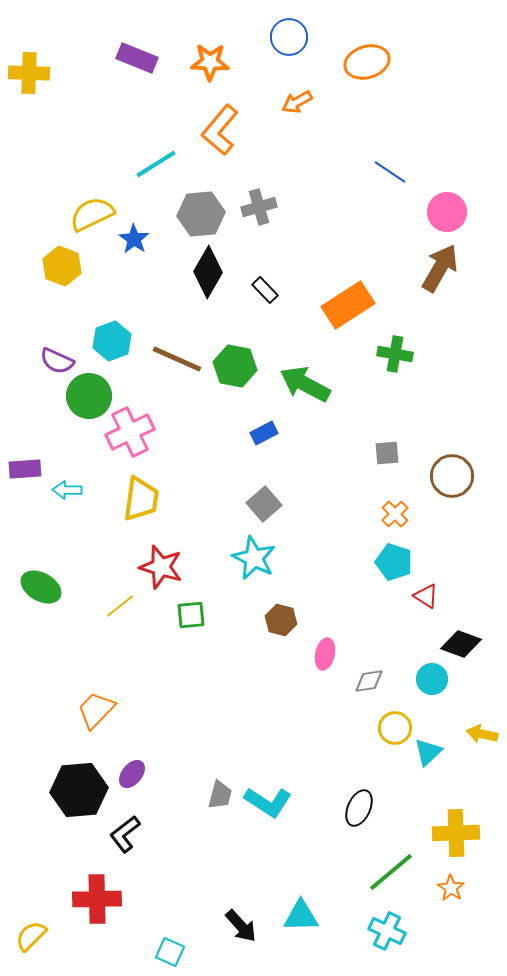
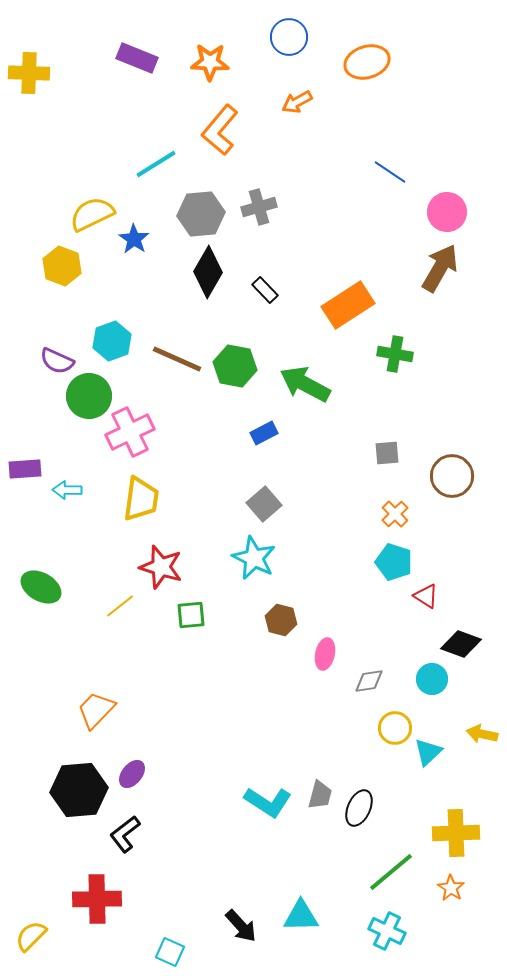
gray trapezoid at (220, 795): moved 100 px right
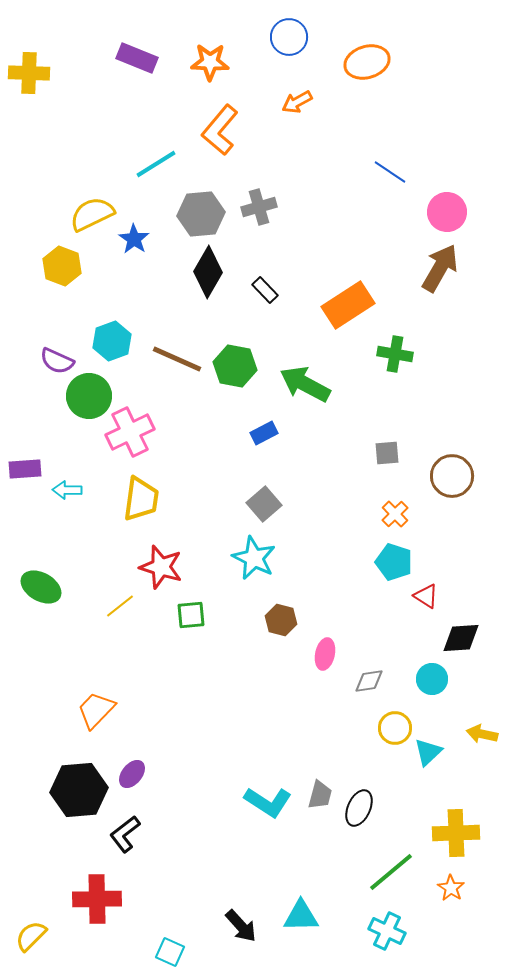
black diamond at (461, 644): moved 6 px up; rotated 24 degrees counterclockwise
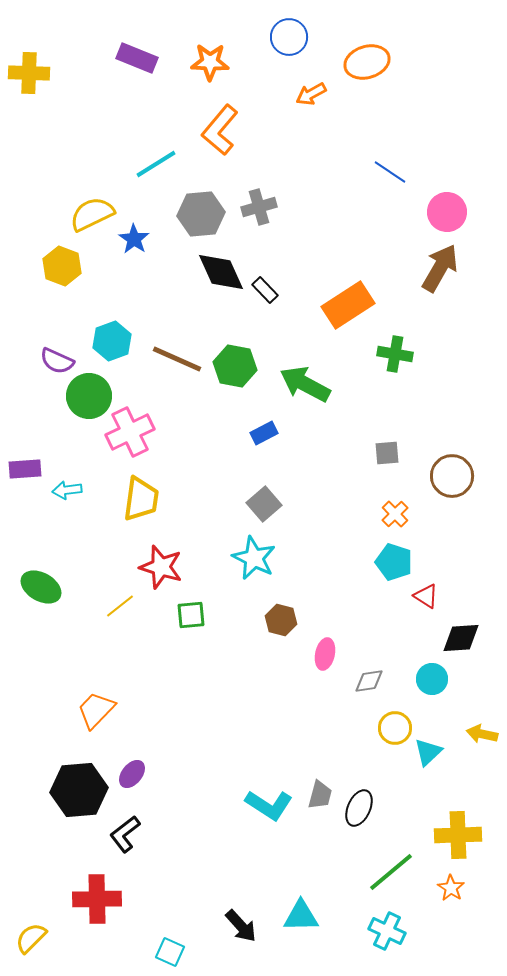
orange arrow at (297, 102): moved 14 px right, 8 px up
black diamond at (208, 272): moved 13 px right; rotated 54 degrees counterclockwise
cyan arrow at (67, 490): rotated 8 degrees counterclockwise
cyan L-shape at (268, 802): moved 1 px right, 3 px down
yellow cross at (456, 833): moved 2 px right, 2 px down
yellow semicircle at (31, 936): moved 2 px down
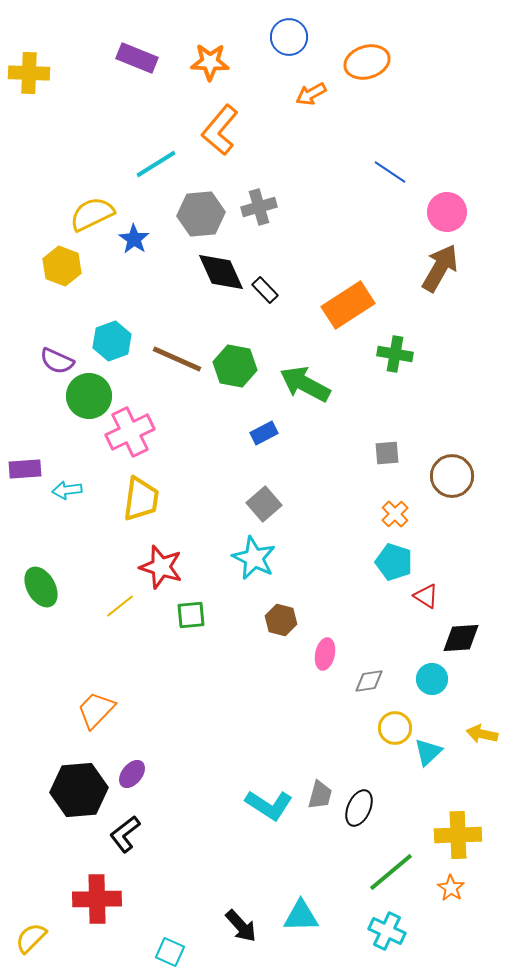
green ellipse at (41, 587): rotated 30 degrees clockwise
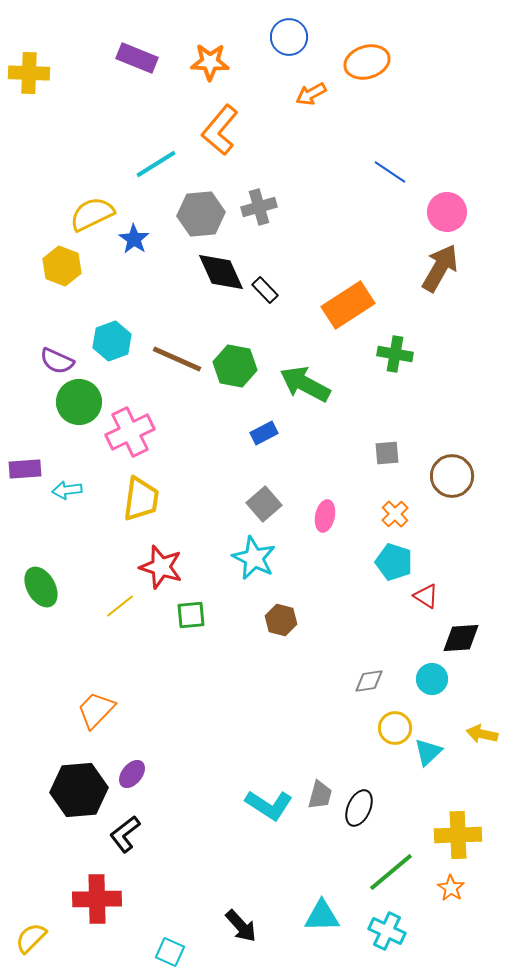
green circle at (89, 396): moved 10 px left, 6 px down
pink ellipse at (325, 654): moved 138 px up
cyan triangle at (301, 916): moved 21 px right
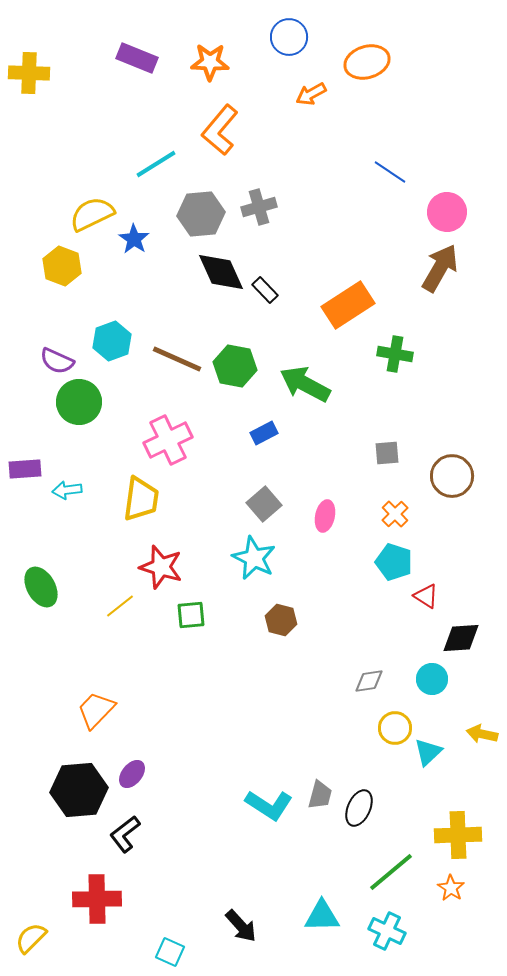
pink cross at (130, 432): moved 38 px right, 8 px down
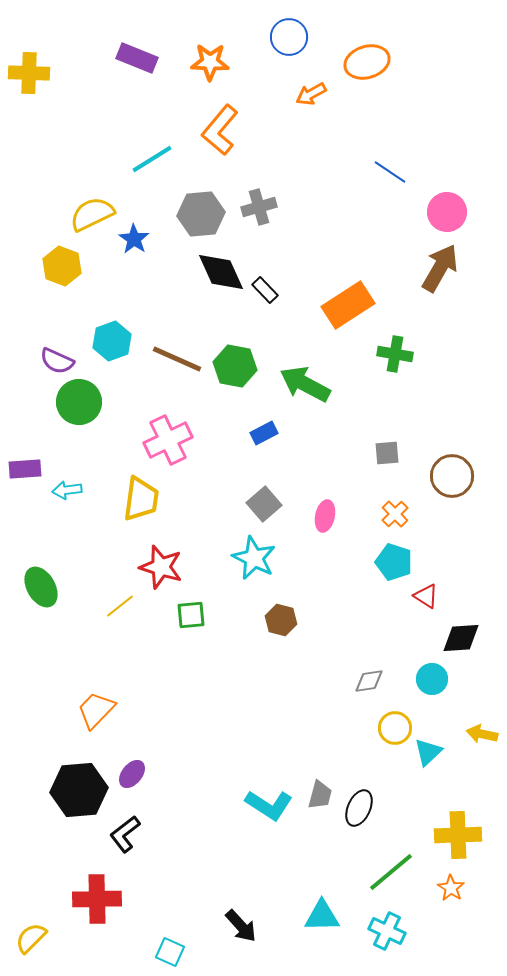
cyan line at (156, 164): moved 4 px left, 5 px up
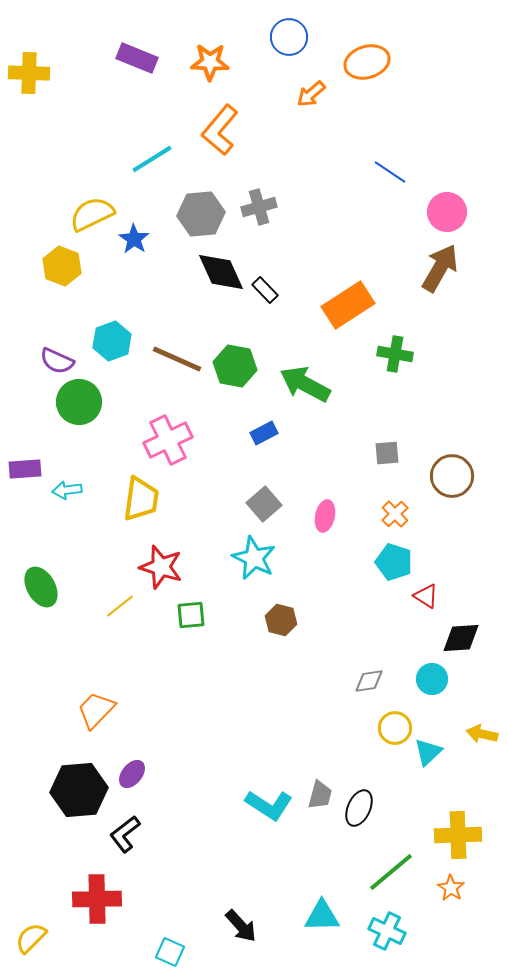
orange arrow at (311, 94): rotated 12 degrees counterclockwise
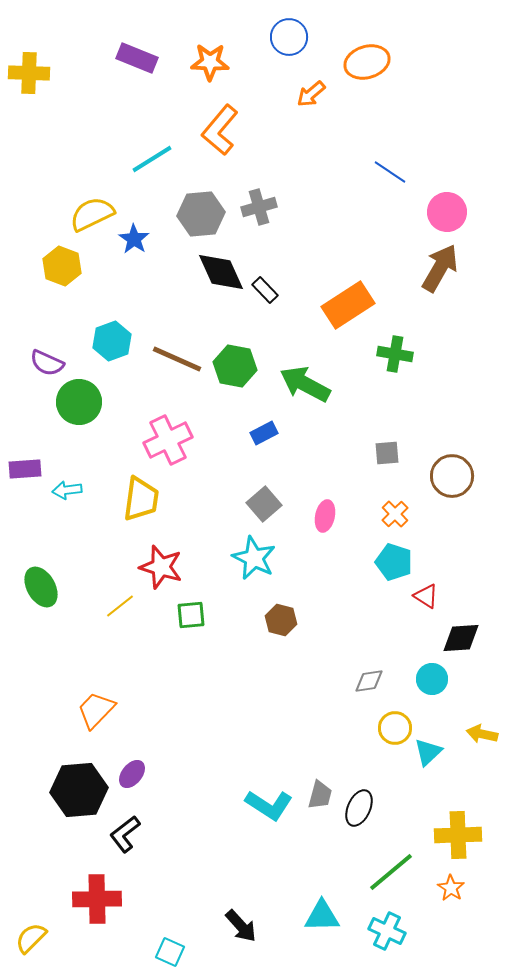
purple semicircle at (57, 361): moved 10 px left, 2 px down
